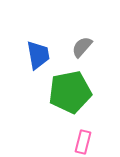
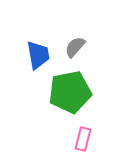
gray semicircle: moved 7 px left
pink rectangle: moved 3 px up
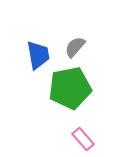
green pentagon: moved 4 px up
pink rectangle: rotated 55 degrees counterclockwise
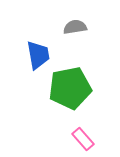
gray semicircle: moved 20 px up; rotated 40 degrees clockwise
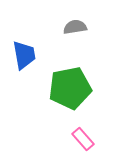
blue trapezoid: moved 14 px left
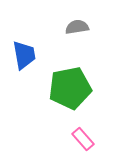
gray semicircle: moved 2 px right
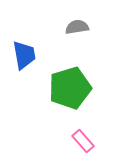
green pentagon: rotated 6 degrees counterclockwise
pink rectangle: moved 2 px down
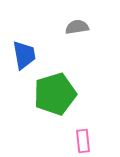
green pentagon: moved 15 px left, 6 px down
pink rectangle: rotated 35 degrees clockwise
